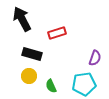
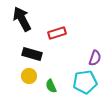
cyan pentagon: moved 1 px right, 2 px up
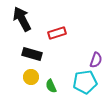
purple semicircle: moved 1 px right, 2 px down
yellow circle: moved 2 px right, 1 px down
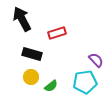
purple semicircle: rotated 63 degrees counterclockwise
green semicircle: rotated 104 degrees counterclockwise
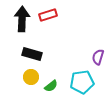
black arrow: rotated 30 degrees clockwise
red rectangle: moved 9 px left, 18 px up
purple semicircle: moved 2 px right, 3 px up; rotated 119 degrees counterclockwise
cyan pentagon: moved 3 px left
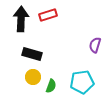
black arrow: moved 1 px left
purple semicircle: moved 3 px left, 12 px up
yellow circle: moved 2 px right
green semicircle: rotated 32 degrees counterclockwise
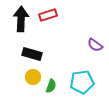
purple semicircle: rotated 70 degrees counterclockwise
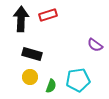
yellow circle: moved 3 px left
cyan pentagon: moved 4 px left, 2 px up
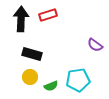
green semicircle: rotated 48 degrees clockwise
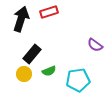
red rectangle: moved 1 px right, 3 px up
black arrow: rotated 15 degrees clockwise
black rectangle: rotated 66 degrees counterclockwise
yellow circle: moved 6 px left, 3 px up
green semicircle: moved 2 px left, 15 px up
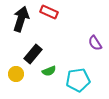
red rectangle: rotated 42 degrees clockwise
purple semicircle: moved 2 px up; rotated 21 degrees clockwise
black rectangle: moved 1 px right
yellow circle: moved 8 px left
